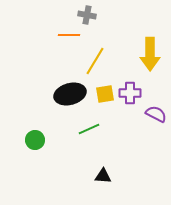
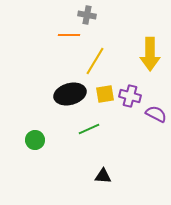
purple cross: moved 3 px down; rotated 15 degrees clockwise
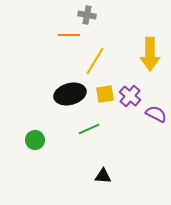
purple cross: rotated 25 degrees clockwise
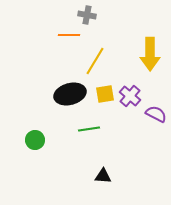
green line: rotated 15 degrees clockwise
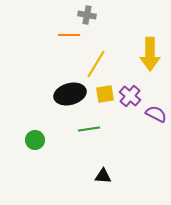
yellow line: moved 1 px right, 3 px down
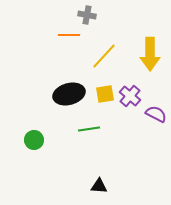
yellow line: moved 8 px right, 8 px up; rotated 12 degrees clockwise
black ellipse: moved 1 px left
green circle: moved 1 px left
black triangle: moved 4 px left, 10 px down
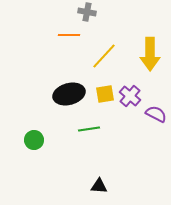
gray cross: moved 3 px up
